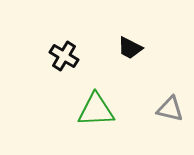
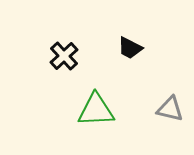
black cross: rotated 16 degrees clockwise
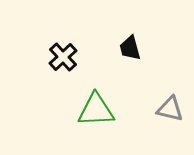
black trapezoid: rotated 48 degrees clockwise
black cross: moved 1 px left, 1 px down
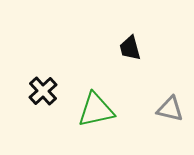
black cross: moved 20 px left, 34 px down
green triangle: rotated 9 degrees counterclockwise
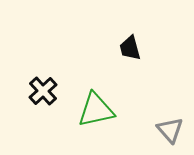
gray triangle: moved 21 px down; rotated 36 degrees clockwise
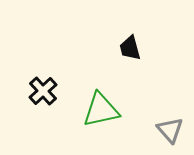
green triangle: moved 5 px right
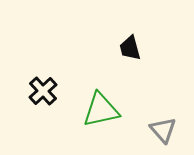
gray triangle: moved 7 px left
